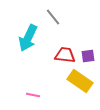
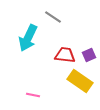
gray line: rotated 18 degrees counterclockwise
purple square: moved 1 px right, 1 px up; rotated 16 degrees counterclockwise
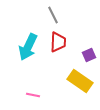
gray line: moved 2 px up; rotated 30 degrees clockwise
cyan arrow: moved 9 px down
red trapezoid: moved 7 px left, 13 px up; rotated 85 degrees clockwise
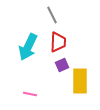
gray line: moved 1 px left
purple square: moved 27 px left, 10 px down
yellow rectangle: rotated 55 degrees clockwise
pink line: moved 3 px left, 1 px up
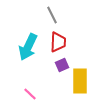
pink line: rotated 32 degrees clockwise
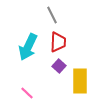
purple square: moved 3 px left, 1 px down; rotated 24 degrees counterclockwise
pink line: moved 3 px left, 1 px up
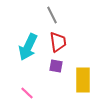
red trapezoid: rotated 10 degrees counterclockwise
purple square: moved 3 px left; rotated 32 degrees counterclockwise
yellow rectangle: moved 3 px right, 1 px up
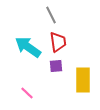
gray line: moved 1 px left
cyan arrow: rotated 100 degrees clockwise
purple square: rotated 16 degrees counterclockwise
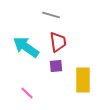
gray line: rotated 48 degrees counterclockwise
cyan arrow: moved 2 px left
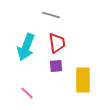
red trapezoid: moved 1 px left, 1 px down
cyan arrow: rotated 104 degrees counterclockwise
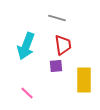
gray line: moved 6 px right, 3 px down
red trapezoid: moved 6 px right, 2 px down
cyan arrow: moved 1 px up
yellow rectangle: moved 1 px right
